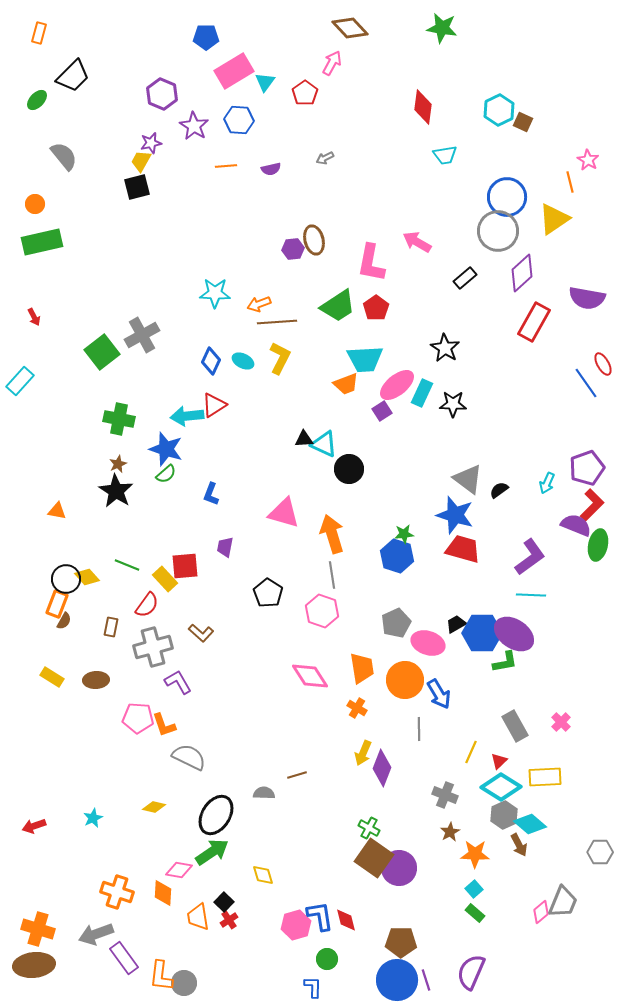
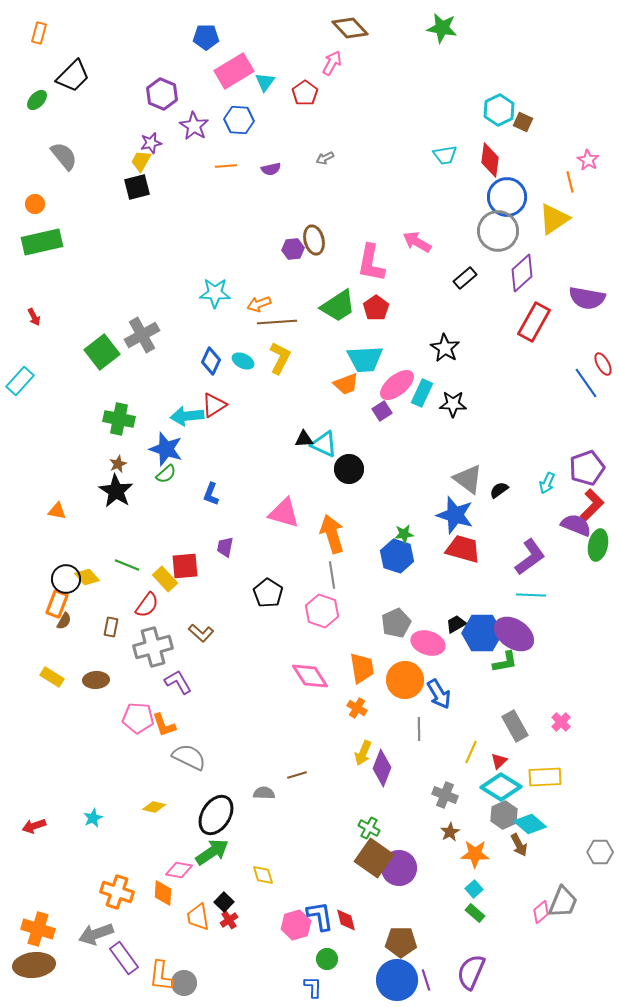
red diamond at (423, 107): moved 67 px right, 53 px down
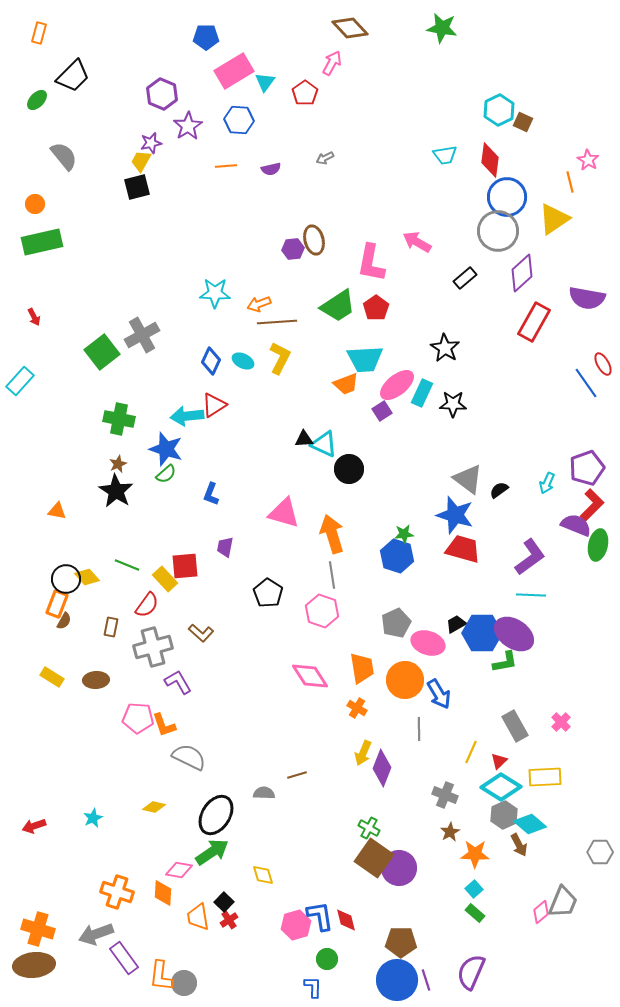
purple star at (194, 126): moved 6 px left; rotated 8 degrees clockwise
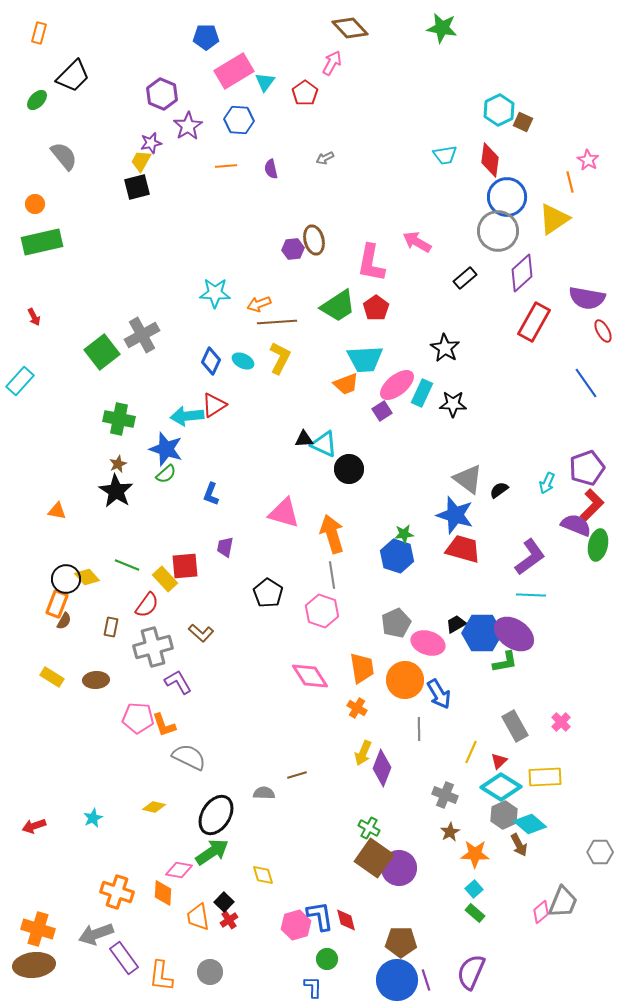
purple semicircle at (271, 169): rotated 90 degrees clockwise
red ellipse at (603, 364): moved 33 px up
gray circle at (184, 983): moved 26 px right, 11 px up
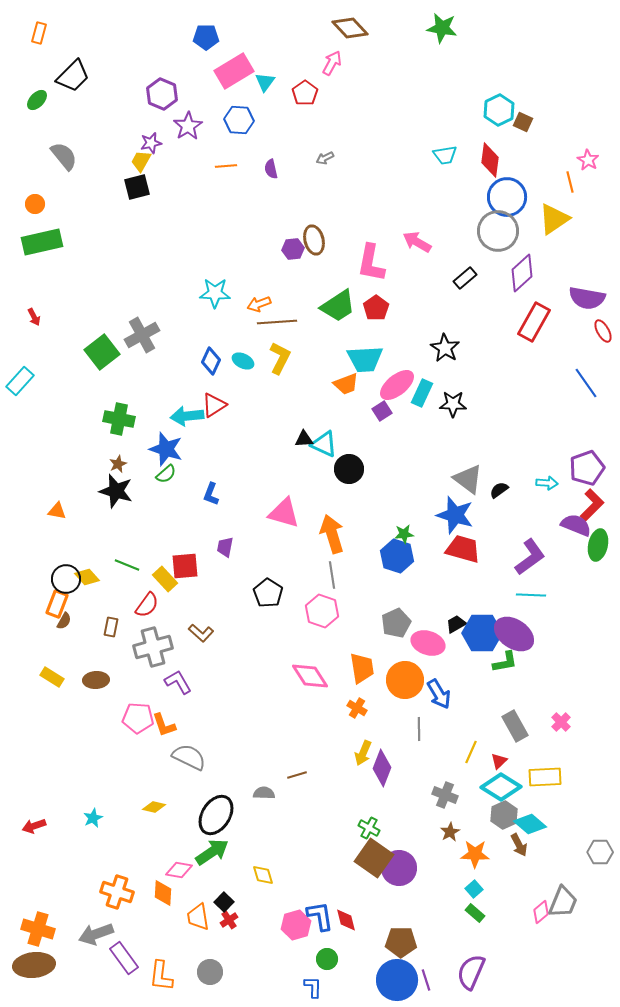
cyan arrow at (547, 483): rotated 110 degrees counterclockwise
black star at (116, 491): rotated 16 degrees counterclockwise
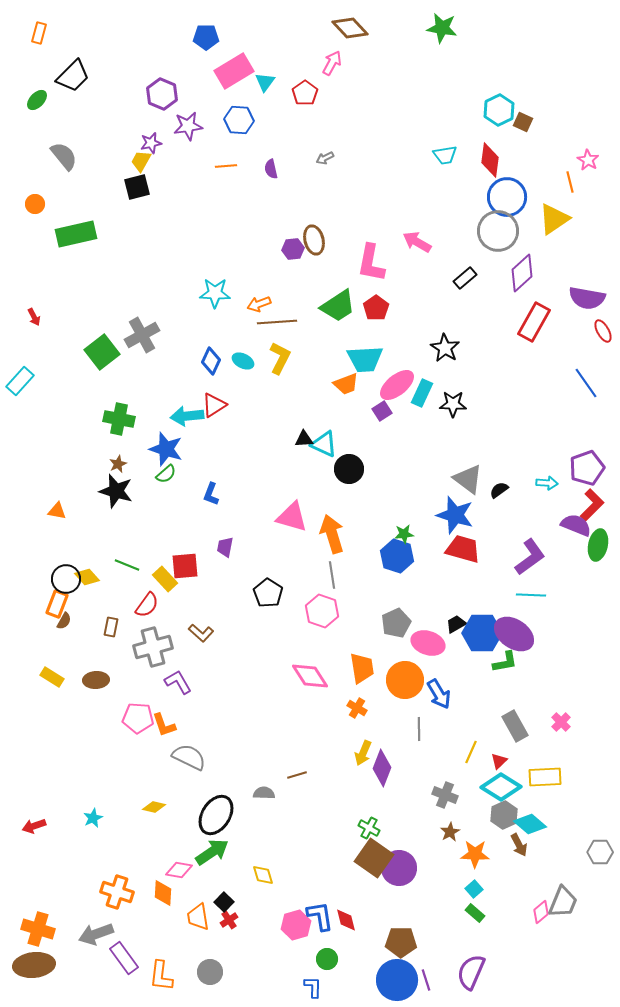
purple star at (188, 126): rotated 24 degrees clockwise
green rectangle at (42, 242): moved 34 px right, 8 px up
pink triangle at (284, 513): moved 8 px right, 4 px down
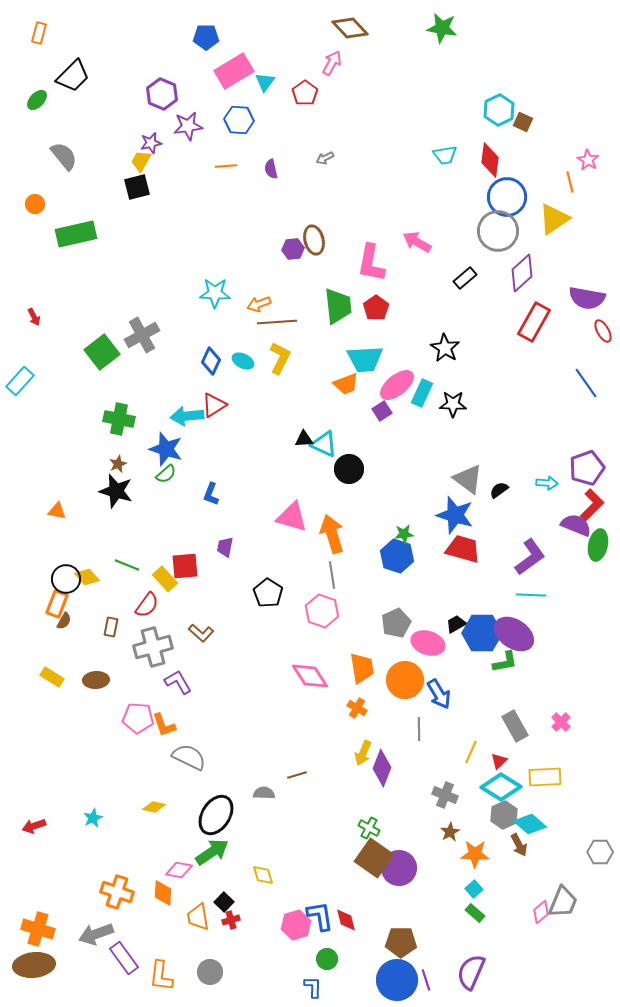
green trapezoid at (338, 306): rotated 63 degrees counterclockwise
red cross at (229, 920): moved 2 px right; rotated 18 degrees clockwise
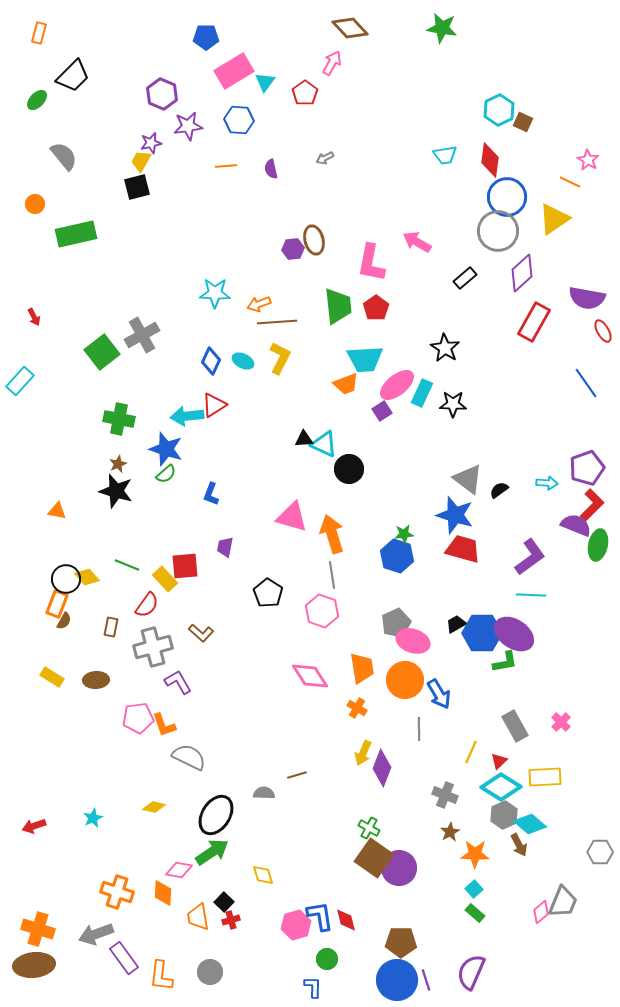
orange line at (570, 182): rotated 50 degrees counterclockwise
pink ellipse at (428, 643): moved 15 px left, 2 px up
pink pentagon at (138, 718): rotated 12 degrees counterclockwise
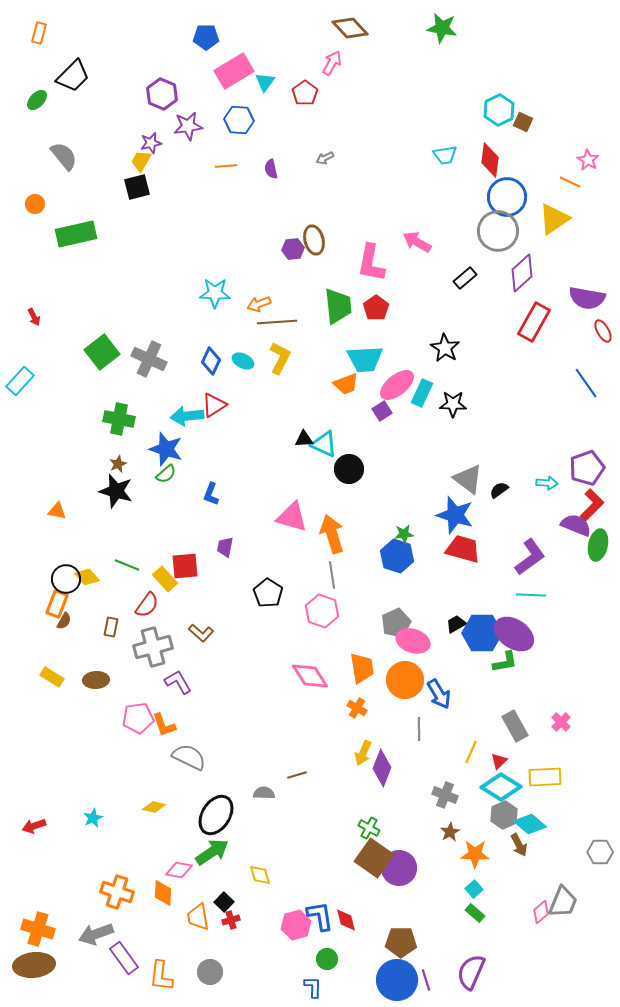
gray cross at (142, 335): moved 7 px right, 24 px down; rotated 36 degrees counterclockwise
yellow diamond at (263, 875): moved 3 px left
